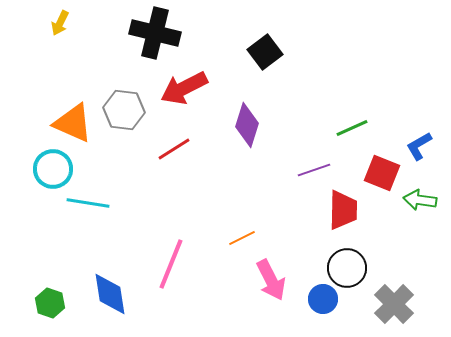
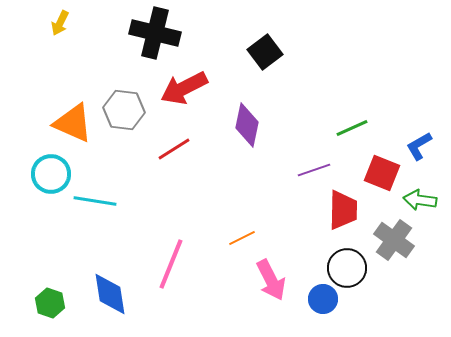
purple diamond: rotated 6 degrees counterclockwise
cyan circle: moved 2 px left, 5 px down
cyan line: moved 7 px right, 2 px up
gray cross: moved 64 px up; rotated 9 degrees counterclockwise
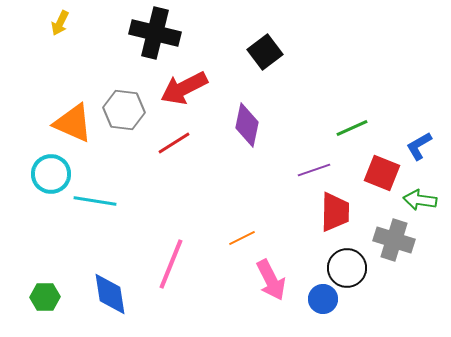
red line: moved 6 px up
red trapezoid: moved 8 px left, 2 px down
gray cross: rotated 18 degrees counterclockwise
green hexagon: moved 5 px left, 6 px up; rotated 20 degrees counterclockwise
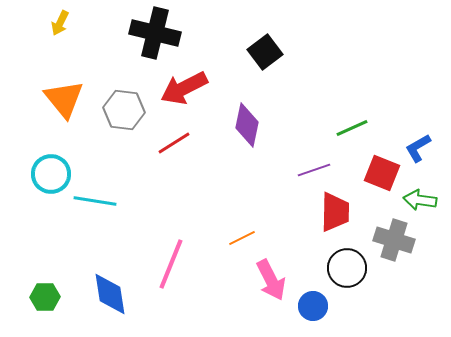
orange triangle: moved 9 px left, 24 px up; rotated 27 degrees clockwise
blue L-shape: moved 1 px left, 2 px down
blue circle: moved 10 px left, 7 px down
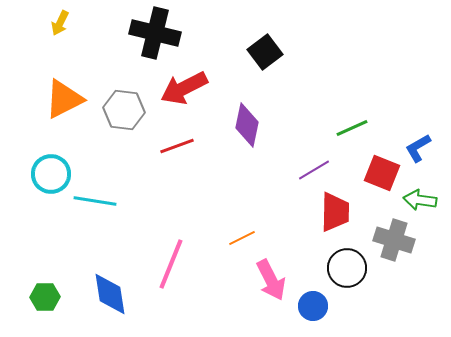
orange triangle: rotated 42 degrees clockwise
red line: moved 3 px right, 3 px down; rotated 12 degrees clockwise
purple line: rotated 12 degrees counterclockwise
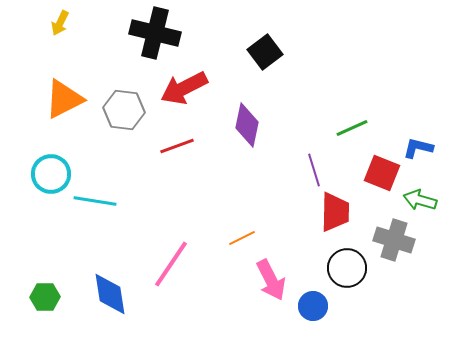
blue L-shape: rotated 44 degrees clockwise
purple line: rotated 76 degrees counterclockwise
green arrow: rotated 8 degrees clockwise
pink line: rotated 12 degrees clockwise
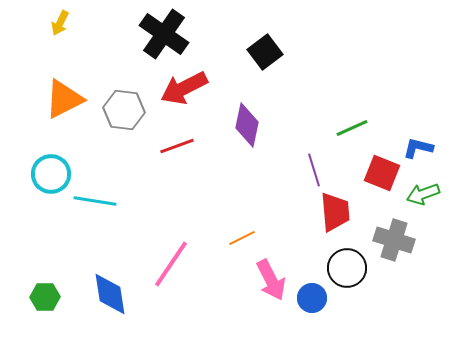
black cross: moved 9 px right, 1 px down; rotated 21 degrees clockwise
green arrow: moved 3 px right, 6 px up; rotated 36 degrees counterclockwise
red trapezoid: rotated 6 degrees counterclockwise
blue circle: moved 1 px left, 8 px up
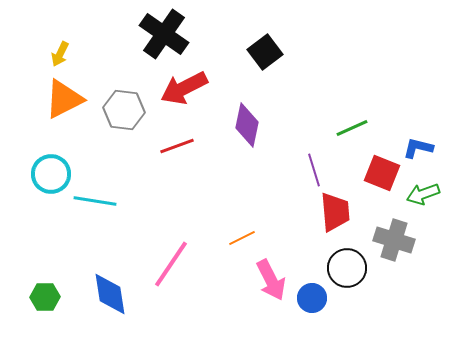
yellow arrow: moved 31 px down
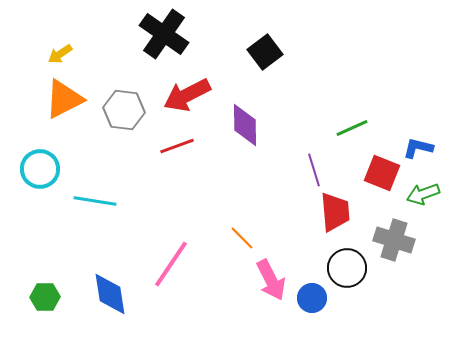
yellow arrow: rotated 30 degrees clockwise
red arrow: moved 3 px right, 7 px down
purple diamond: moved 2 px left; rotated 12 degrees counterclockwise
cyan circle: moved 11 px left, 5 px up
orange line: rotated 72 degrees clockwise
